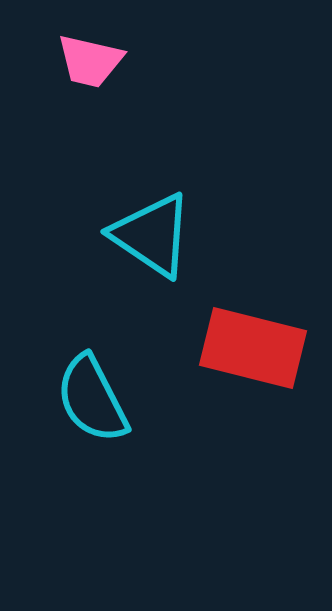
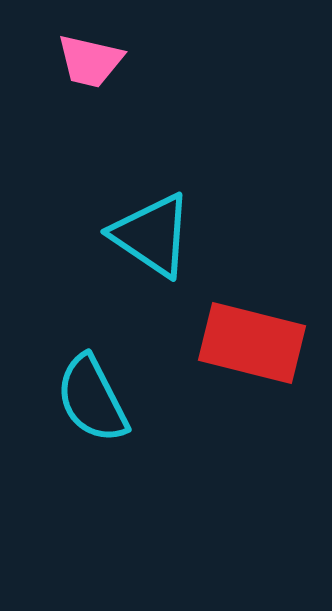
red rectangle: moved 1 px left, 5 px up
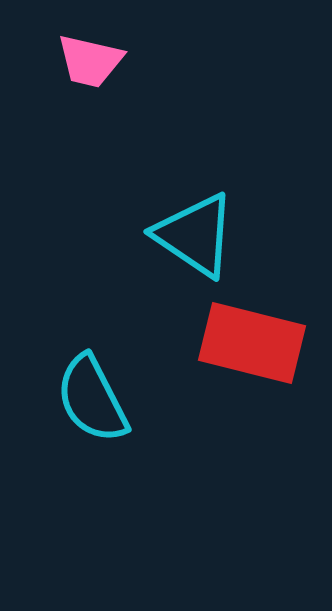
cyan triangle: moved 43 px right
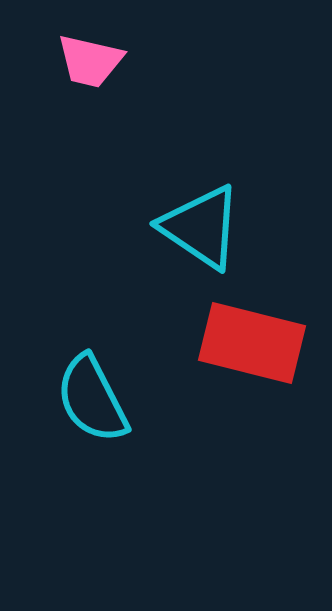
cyan triangle: moved 6 px right, 8 px up
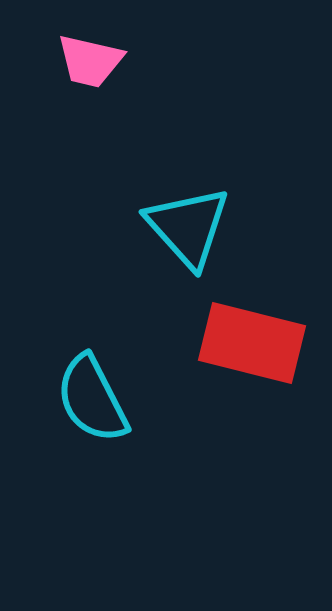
cyan triangle: moved 13 px left; rotated 14 degrees clockwise
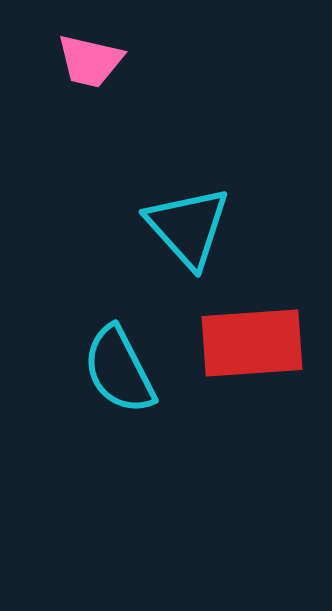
red rectangle: rotated 18 degrees counterclockwise
cyan semicircle: moved 27 px right, 29 px up
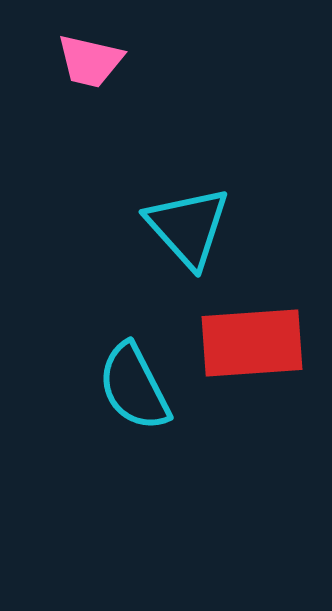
cyan semicircle: moved 15 px right, 17 px down
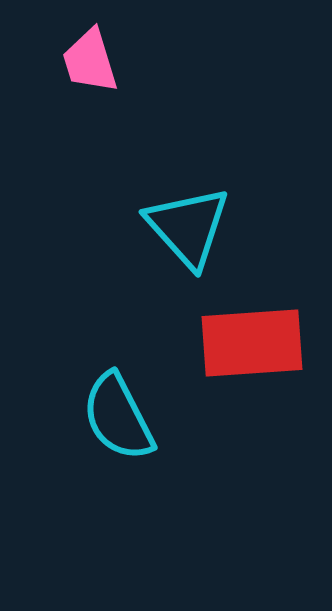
pink trapezoid: rotated 60 degrees clockwise
cyan semicircle: moved 16 px left, 30 px down
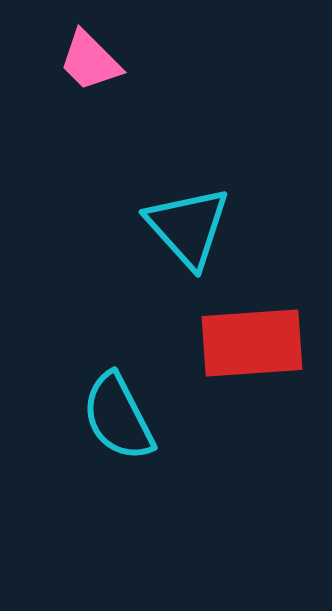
pink trapezoid: rotated 28 degrees counterclockwise
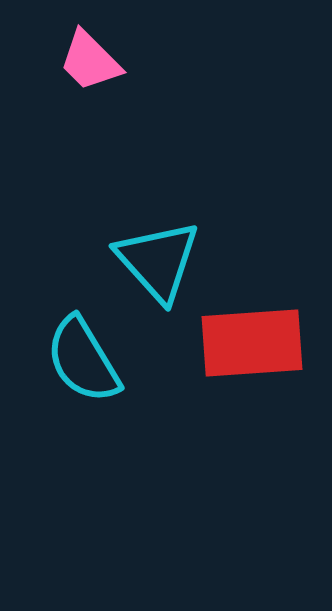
cyan triangle: moved 30 px left, 34 px down
cyan semicircle: moved 35 px left, 57 px up; rotated 4 degrees counterclockwise
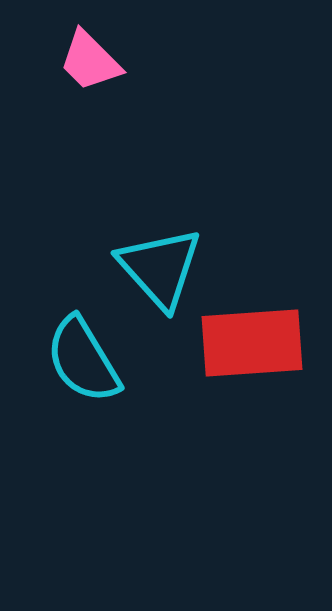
cyan triangle: moved 2 px right, 7 px down
